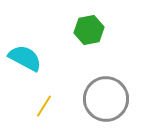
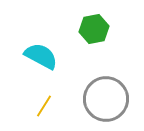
green hexagon: moved 5 px right, 1 px up
cyan semicircle: moved 16 px right, 2 px up
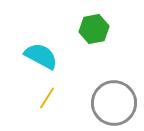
gray circle: moved 8 px right, 4 px down
yellow line: moved 3 px right, 8 px up
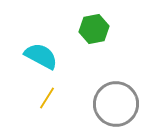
gray circle: moved 2 px right, 1 px down
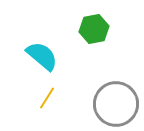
cyan semicircle: moved 1 px right; rotated 12 degrees clockwise
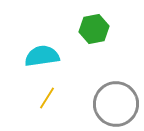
cyan semicircle: rotated 48 degrees counterclockwise
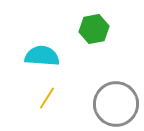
cyan semicircle: rotated 12 degrees clockwise
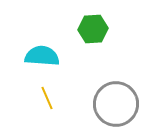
green hexagon: moved 1 px left; rotated 8 degrees clockwise
yellow line: rotated 55 degrees counterclockwise
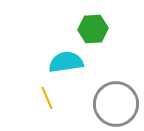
cyan semicircle: moved 24 px right, 6 px down; rotated 12 degrees counterclockwise
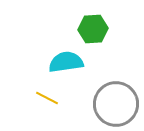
yellow line: rotated 40 degrees counterclockwise
